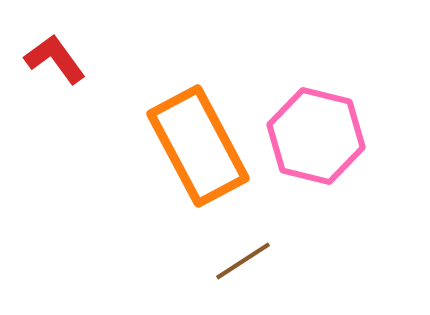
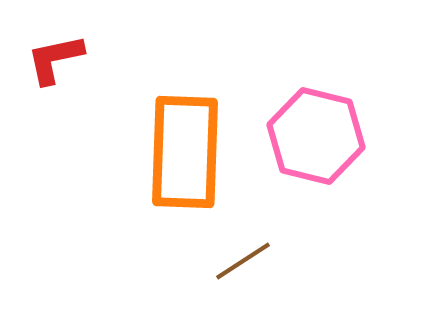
red L-shape: rotated 66 degrees counterclockwise
orange rectangle: moved 13 px left, 6 px down; rotated 30 degrees clockwise
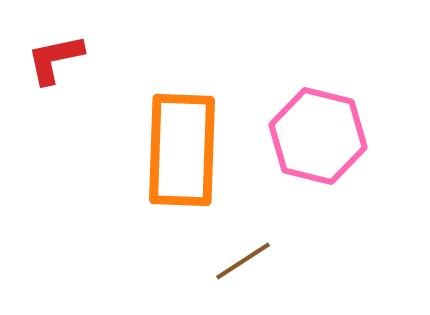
pink hexagon: moved 2 px right
orange rectangle: moved 3 px left, 2 px up
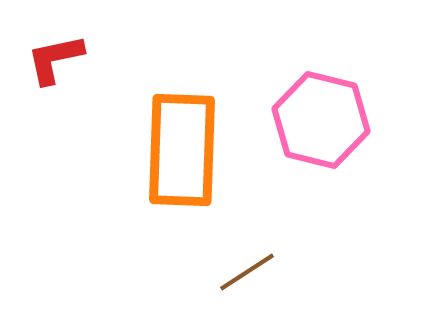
pink hexagon: moved 3 px right, 16 px up
brown line: moved 4 px right, 11 px down
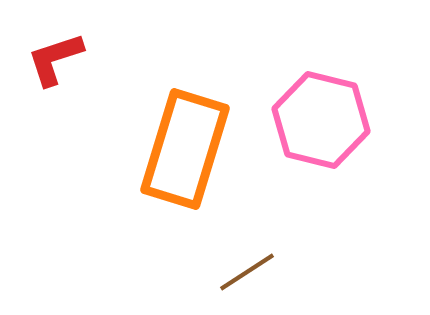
red L-shape: rotated 6 degrees counterclockwise
orange rectangle: moved 3 px right, 1 px up; rotated 15 degrees clockwise
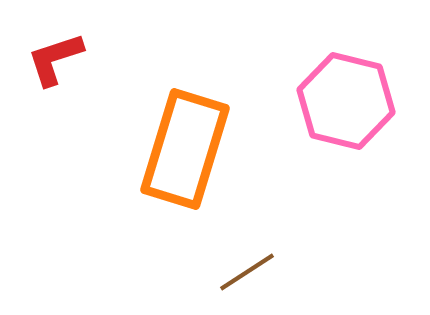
pink hexagon: moved 25 px right, 19 px up
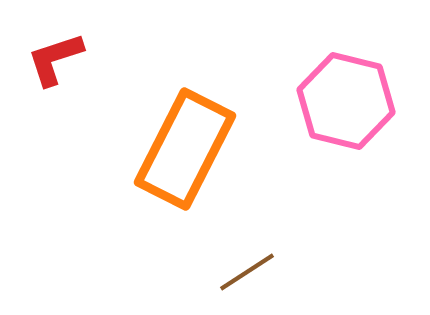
orange rectangle: rotated 10 degrees clockwise
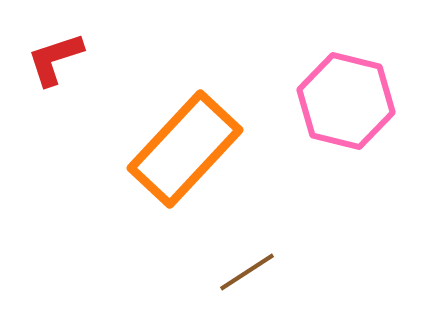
orange rectangle: rotated 16 degrees clockwise
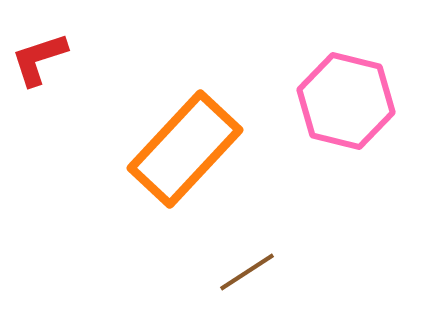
red L-shape: moved 16 px left
